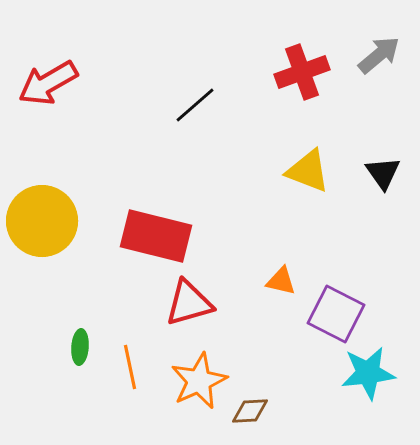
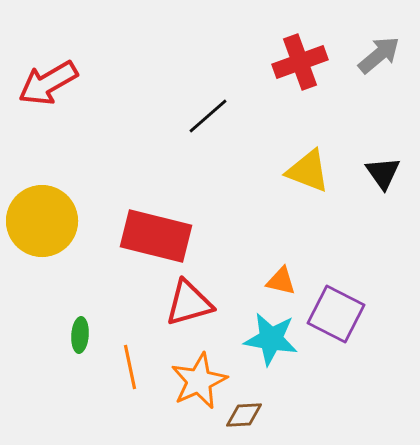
red cross: moved 2 px left, 10 px up
black line: moved 13 px right, 11 px down
green ellipse: moved 12 px up
cyan star: moved 97 px left, 34 px up; rotated 16 degrees clockwise
brown diamond: moved 6 px left, 4 px down
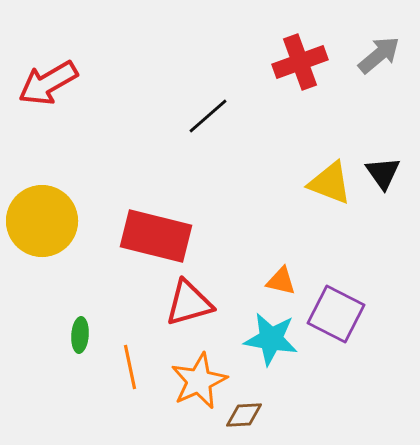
yellow triangle: moved 22 px right, 12 px down
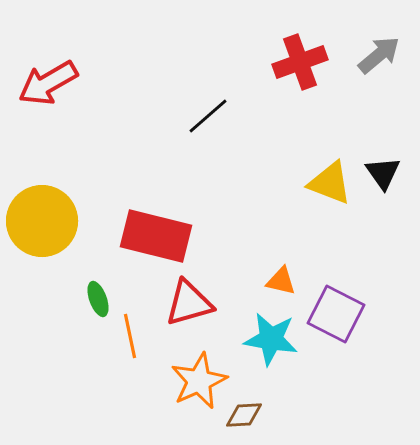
green ellipse: moved 18 px right, 36 px up; rotated 24 degrees counterclockwise
orange line: moved 31 px up
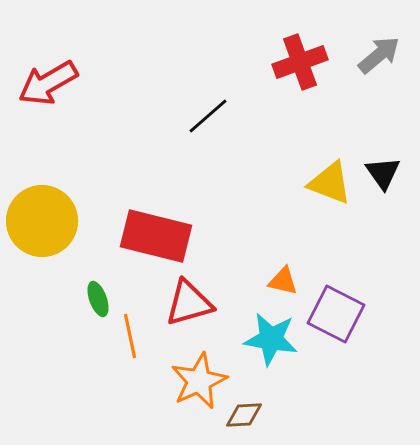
orange triangle: moved 2 px right
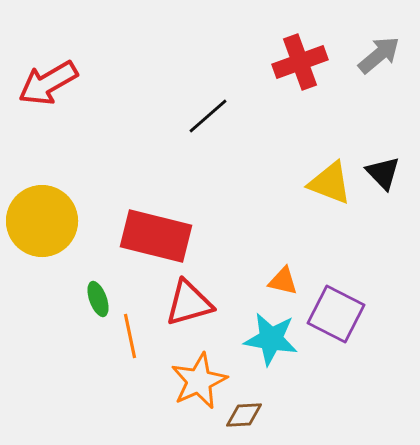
black triangle: rotated 9 degrees counterclockwise
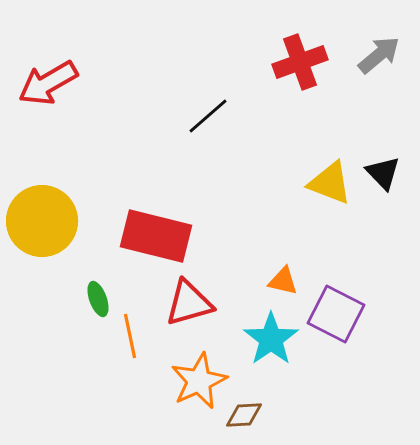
cyan star: rotated 28 degrees clockwise
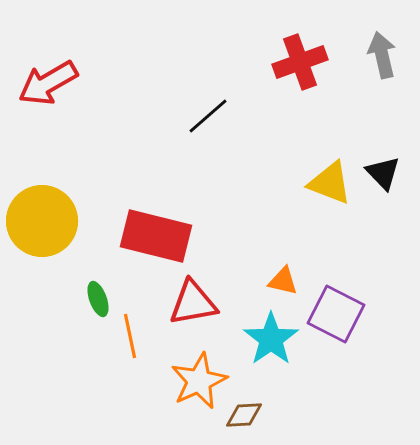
gray arrow: moved 3 px right; rotated 63 degrees counterclockwise
red triangle: moved 4 px right; rotated 6 degrees clockwise
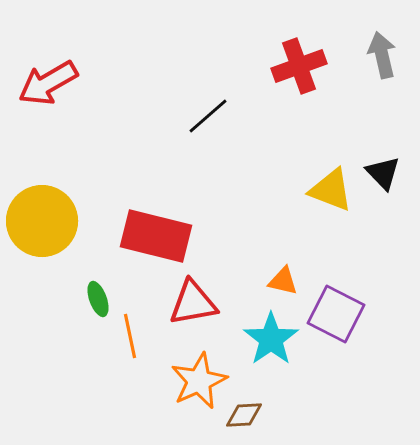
red cross: moved 1 px left, 4 px down
yellow triangle: moved 1 px right, 7 px down
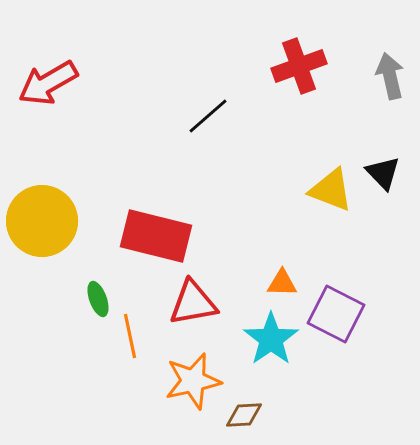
gray arrow: moved 8 px right, 21 px down
orange triangle: moved 1 px left, 2 px down; rotated 12 degrees counterclockwise
orange star: moved 6 px left; rotated 12 degrees clockwise
